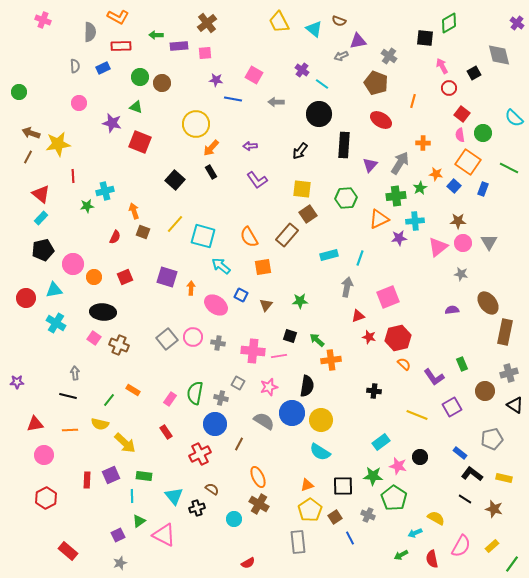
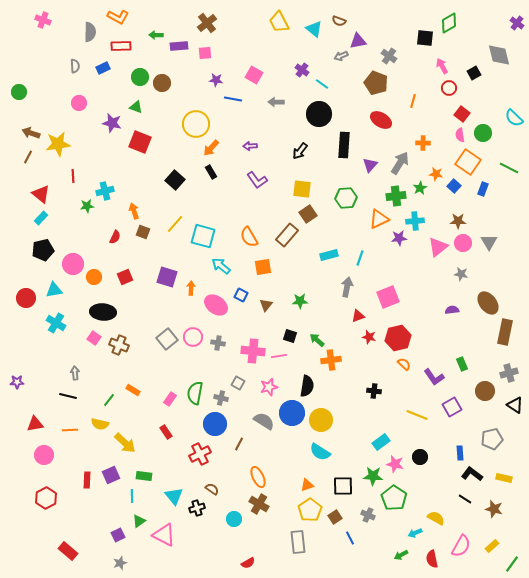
blue rectangle at (460, 453): rotated 48 degrees clockwise
pink star at (398, 466): moved 3 px left, 2 px up
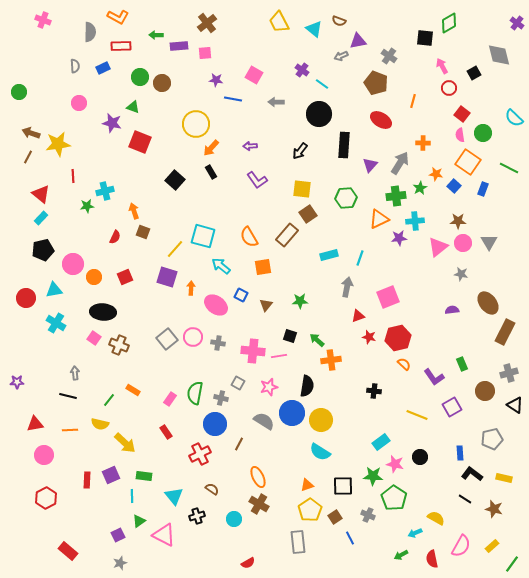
green triangle at (136, 107): moved 3 px left
yellow line at (175, 224): moved 25 px down
brown rectangle at (505, 332): rotated 15 degrees clockwise
black cross at (197, 508): moved 8 px down
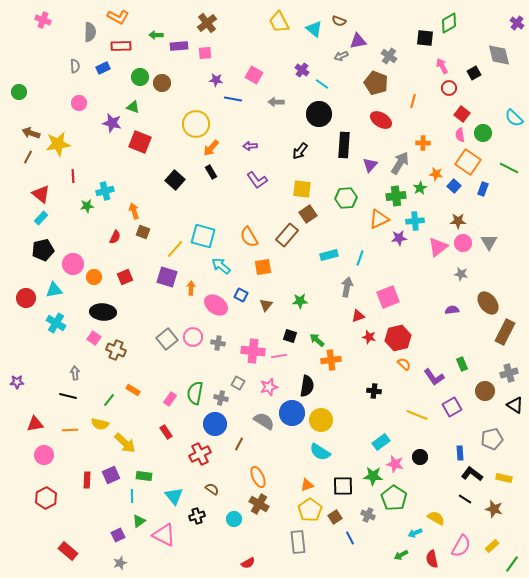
brown cross at (119, 345): moved 3 px left, 5 px down
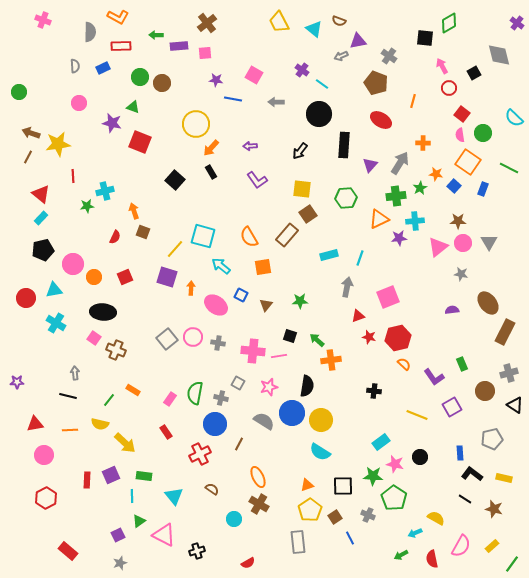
black cross at (197, 516): moved 35 px down
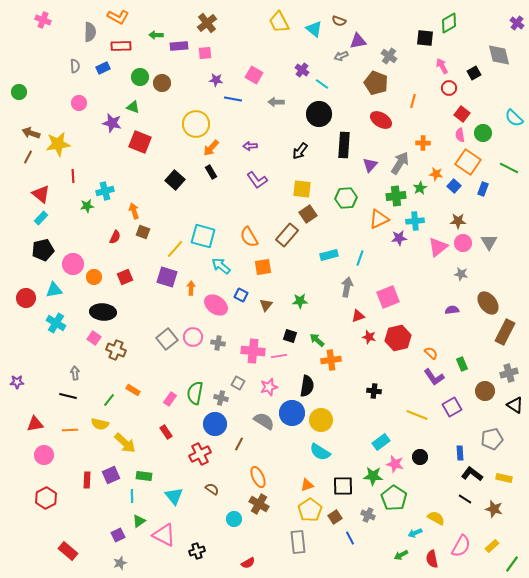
orange semicircle at (404, 364): moved 27 px right, 11 px up
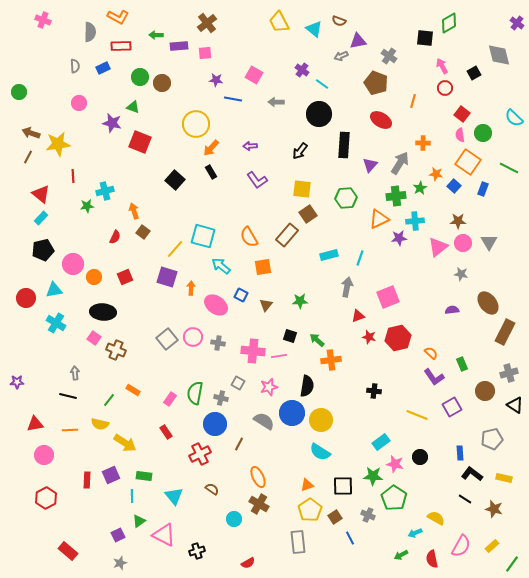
red circle at (449, 88): moved 4 px left
brown square at (143, 232): rotated 16 degrees clockwise
yellow arrow at (125, 443): rotated 10 degrees counterclockwise
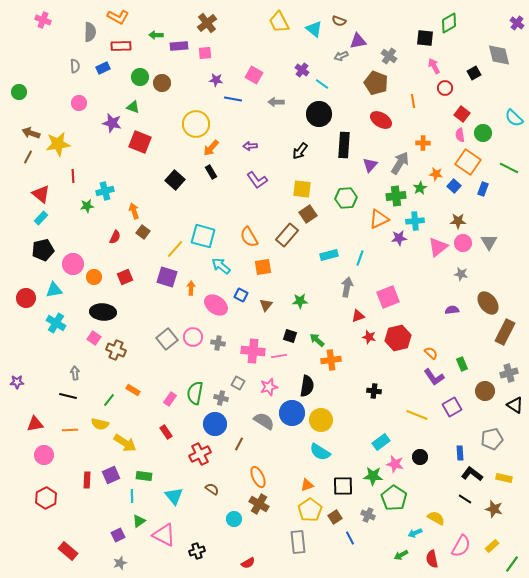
pink arrow at (442, 66): moved 8 px left
orange line at (413, 101): rotated 24 degrees counterclockwise
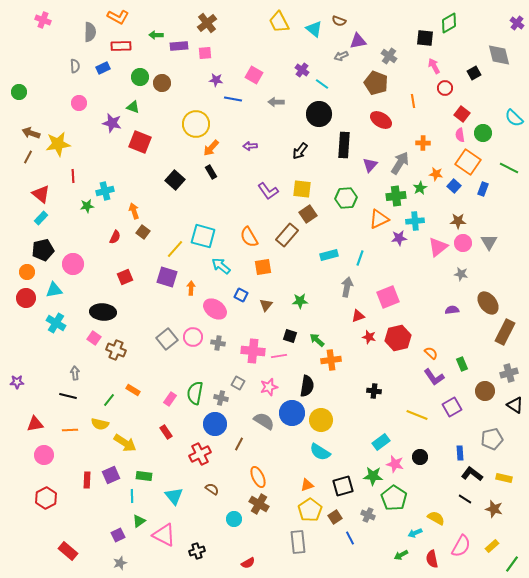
purple L-shape at (257, 180): moved 11 px right, 11 px down
orange circle at (94, 277): moved 67 px left, 5 px up
pink ellipse at (216, 305): moved 1 px left, 4 px down
black square at (343, 486): rotated 15 degrees counterclockwise
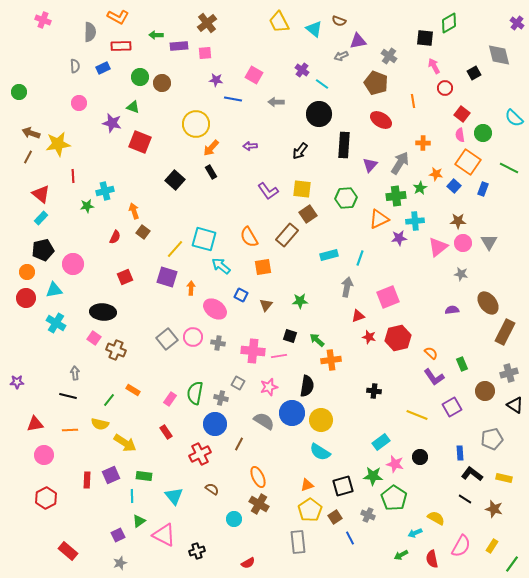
cyan square at (203, 236): moved 1 px right, 3 px down
yellow rectangle at (492, 546): rotated 16 degrees counterclockwise
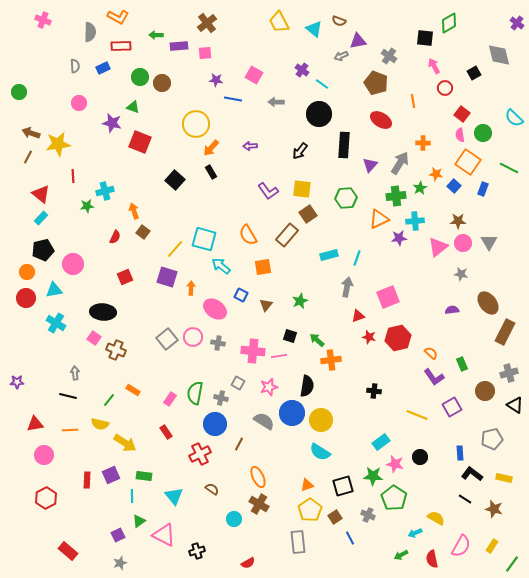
orange semicircle at (249, 237): moved 1 px left, 2 px up
cyan line at (360, 258): moved 3 px left
green star at (300, 301): rotated 21 degrees counterclockwise
